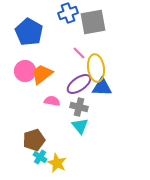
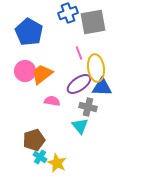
pink line: rotated 24 degrees clockwise
gray cross: moved 9 px right
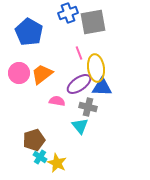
pink circle: moved 6 px left, 2 px down
pink semicircle: moved 5 px right
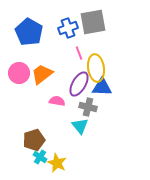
blue cross: moved 15 px down
purple ellipse: rotated 25 degrees counterclockwise
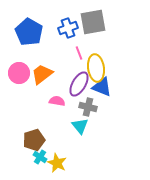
blue triangle: rotated 20 degrees clockwise
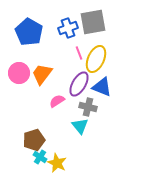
yellow ellipse: moved 9 px up; rotated 32 degrees clockwise
orange trapezoid: rotated 15 degrees counterclockwise
pink semicircle: rotated 42 degrees counterclockwise
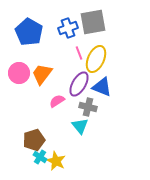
yellow star: moved 1 px left, 2 px up
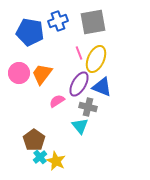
blue cross: moved 10 px left, 7 px up
blue pentagon: moved 1 px right; rotated 20 degrees counterclockwise
brown pentagon: rotated 20 degrees counterclockwise
cyan cross: rotated 16 degrees clockwise
